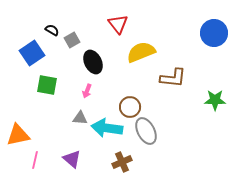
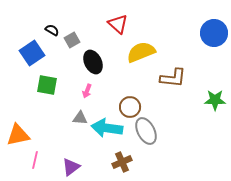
red triangle: rotated 10 degrees counterclockwise
purple triangle: moved 1 px left, 8 px down; rotated 42 degrees clockwise
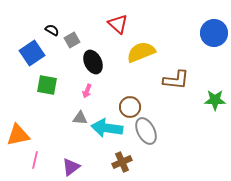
brown L-shape: moved 3 px right, 2 px down
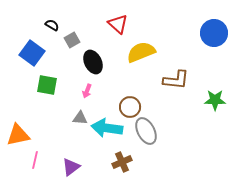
black semicircle: moved 5 px up
blue square: rotated 20 degrees counterclockwise
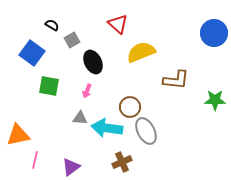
green square: moved 2 px right, 1 px down
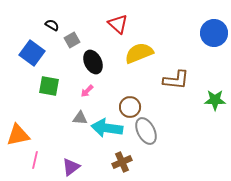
yellow semicircle: moved 2 px left, 1 px down
pink arrow: rotated 24 degrees clockwise
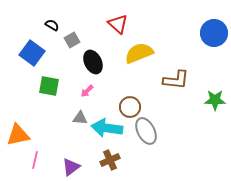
brown cross: moved 12 px left, 2 px up
